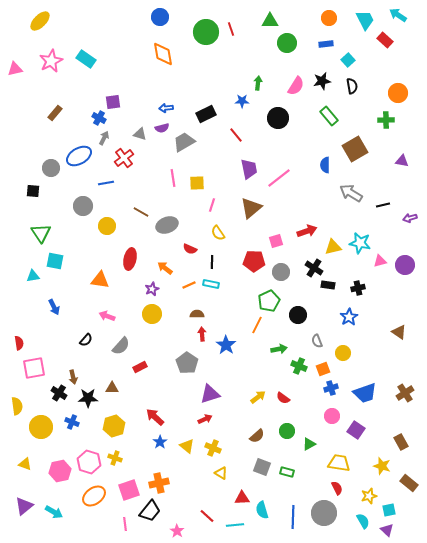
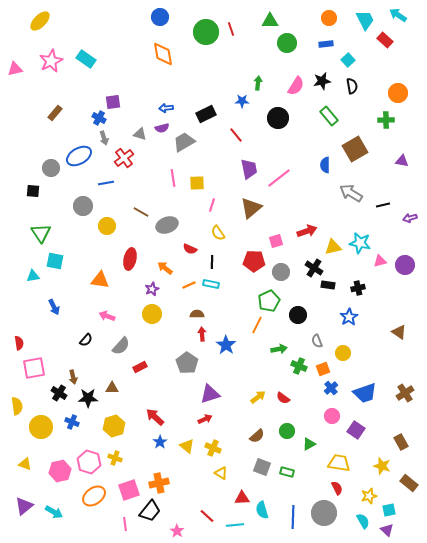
gray arrow at (104, 138): rotated 136 degrees clockwise
blue cross at (331, 388): rotated 24 degrees counterclockwise
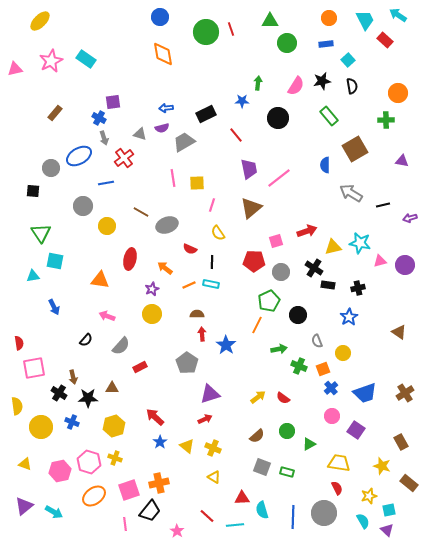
yellow triangle at (221, 473): moved 7 px left, 4 px down
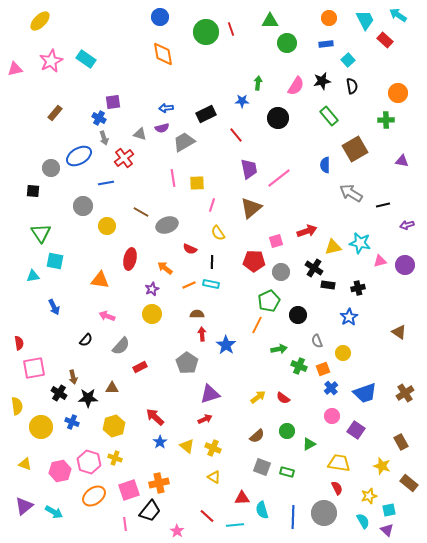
purple arrow at (410, 218): moved 3 px left, 7 px down
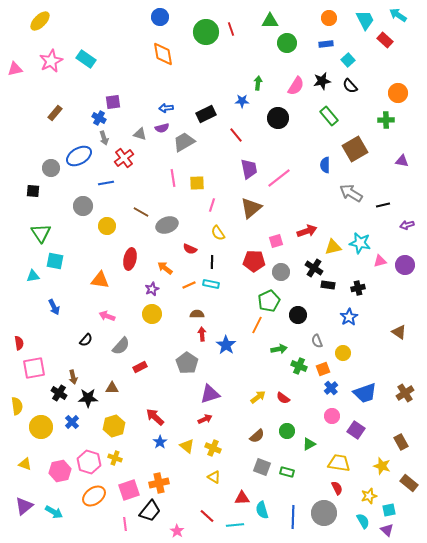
black semicircle at (352, 86): moved 2 px left; rotated 147 degrees clockwise
blue cross at (72, 422): rotated 24 degrees clockwise
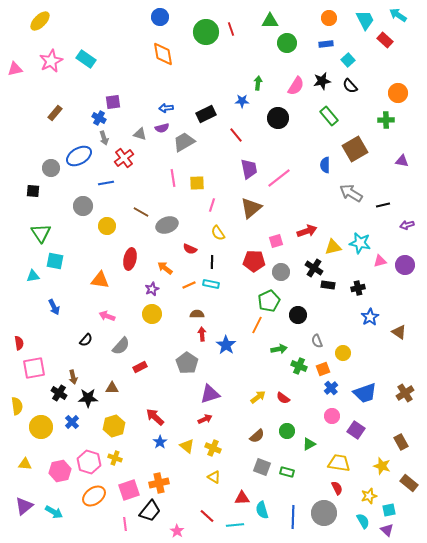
blue star at (349, 317): moved 21 px right
yellow triangle at (25, 464): rotated 16 degrees counterclockwise
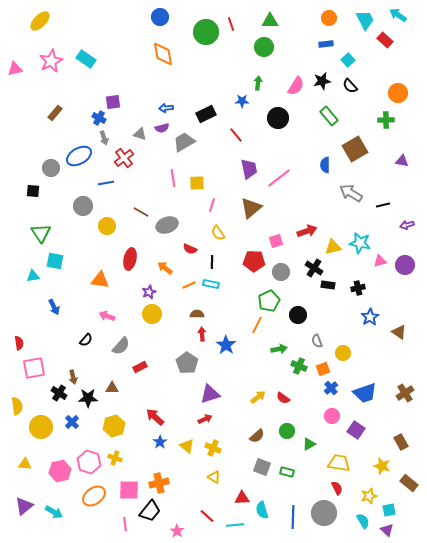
red line at (231, 29): moved 5 px up
green circle at (287, 43): moved 23 px left, 4 px down
purple star at (152, 289): moved 3 px left, 3 px down
pink square at (129, 490): rotated 20 degrees clockwise
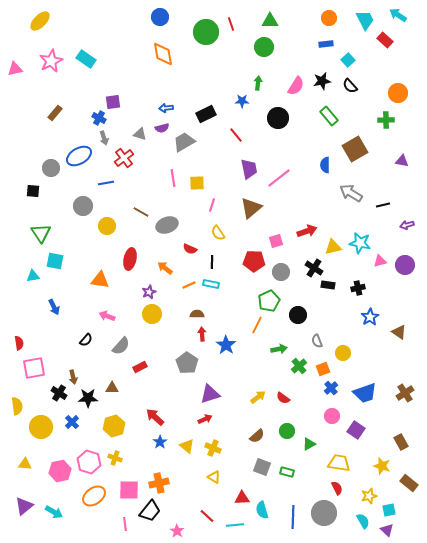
green cross at (299, 366): rotated 28 degrees clockwise
